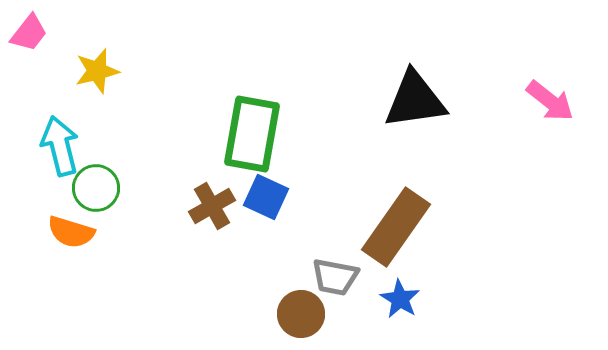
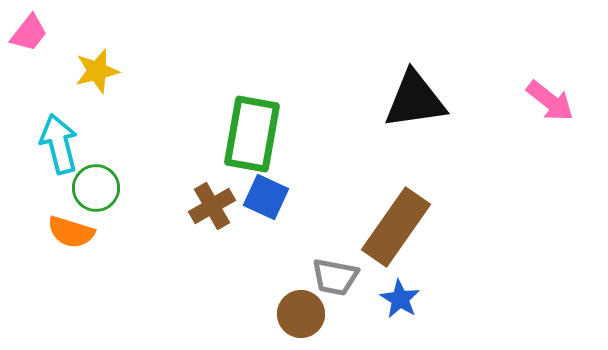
cyan arrow: moved 1 px left, 2 px up
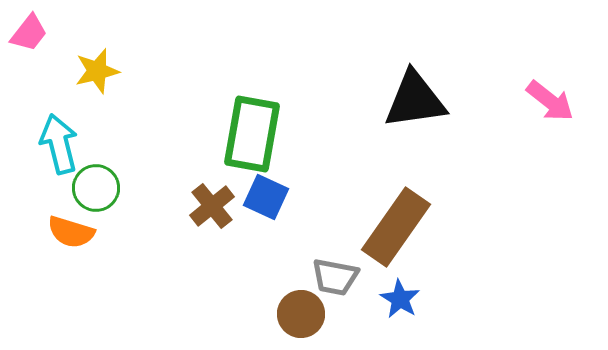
brown cross: rotated 9 degrees counterclockwise
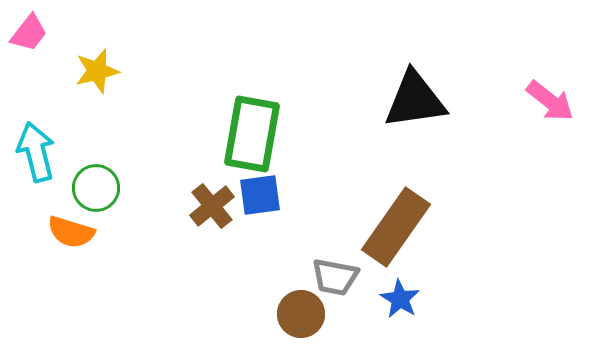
cyan arrow: moved 23 px left, 8 px down
blue square: moved 6 px left, 2 px up; rotated 33 degrees counterclockwise
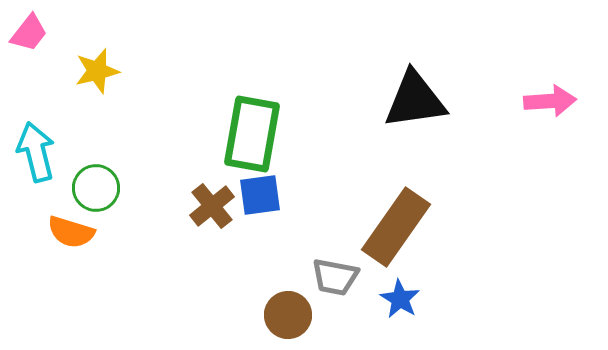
pink arrow: rotated 42 degrees counterclockwise
brown circle: moved 13 px left, 1 px down
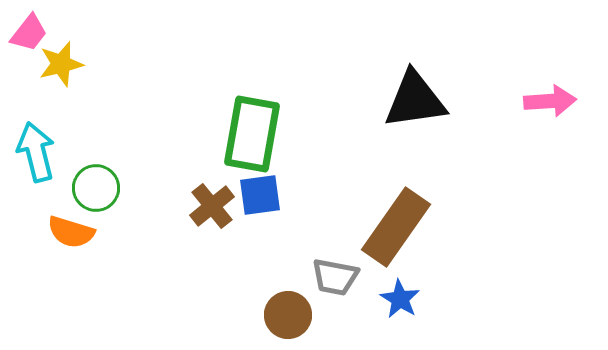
yellow star: moved 36 px left, 7 px up
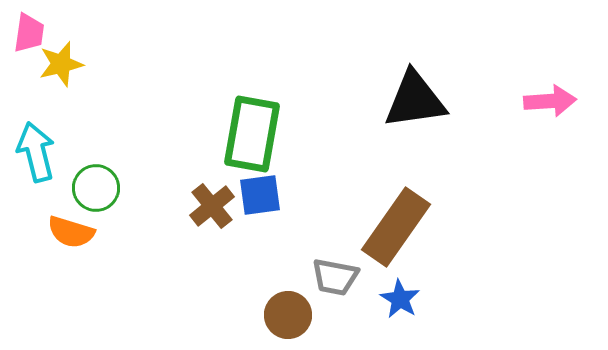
pink trapezoid: rotated 30 degrees counterclockwise
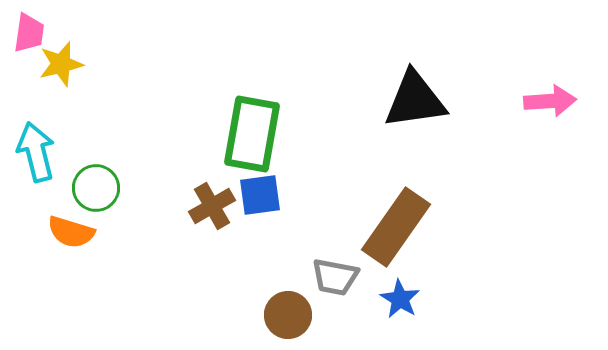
brown cross: rotated 9 degrees clockwise
